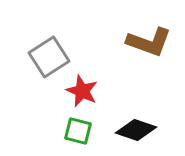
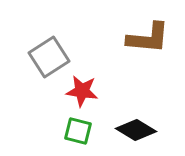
brown L-shape: moved 1 px left, 4 px up; rotated 15 degrees counterclockwise
red star: rotated 16 degrees counterclockwise
black diamond: rotated 12 degrees clockwise
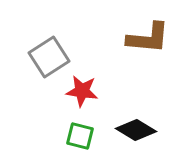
green square: moved 2 px right, 5 px down
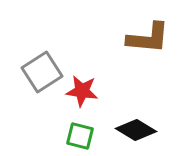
gray square: moved 7 px left, 15 px down
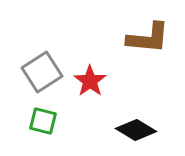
red star: moved 8 px right, 10 px up; rotated 28 degrees clockwise
green square: moved 37 px left, 15 px up
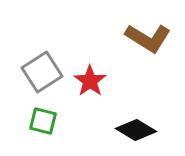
brown L-shape: rotated 27 degrees clockwise
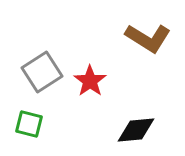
green square: moved 14 px left, 3 px down
black diamond: rotated 36 degrees counterclockwise
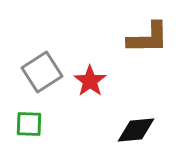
brown L-shape: rotated 33 degrees counterclockwise
green square: rotated 12 degrees counterclockwise
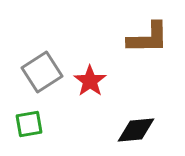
green square: rotated 12 degrees counterclockwise
